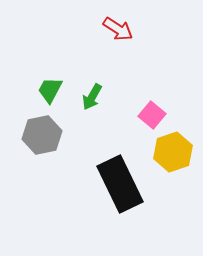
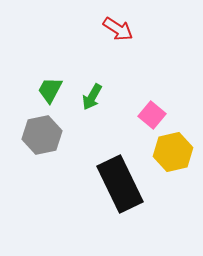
yellow hexagon: rotated 6 degrees clockwise
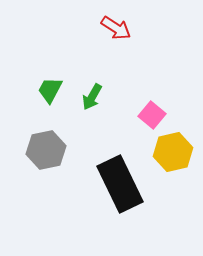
red arrow: moved 2 px left, 1 px up
gray hexagon: moved 4 px right, 15 px down
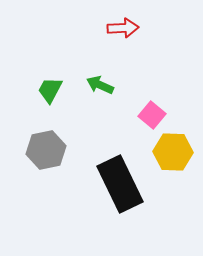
red arrow: moved 7 px right; rotated 36 degrees counterclockwise
green arrow: moved 8 px right, 12 px up; rotated 84 degrees clockwise
yellow hexagon: rotated 15 degrees clockwise
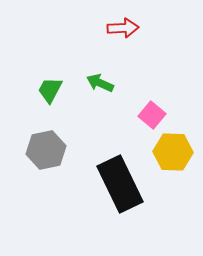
green arrow: moved 2 px up
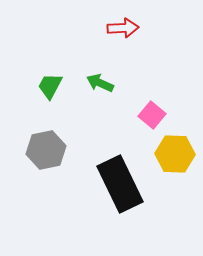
green trapezoid: moved 4 px up
yellow hexagon: moved 2 px right, 2 px down
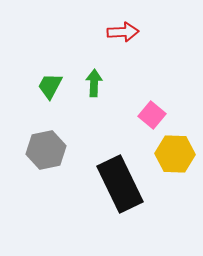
red arrow: moved 4 px down
green arrow: moved 6 px left; rotated 68 degrees clockwise
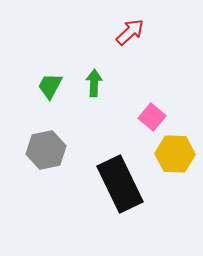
red arrow: moved 7 px right; rotated 40 degrees counterclockwise
pink square: moved 2 px down
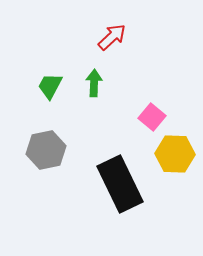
red arrow: moved 18 px left, 5 px down
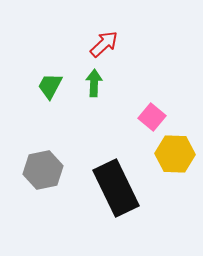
red arrow: moved 8 px left, 7 px down
gray hexagon: moved 3 px left, 20 px down
black rectangle: moved 4 px left, 4 px down
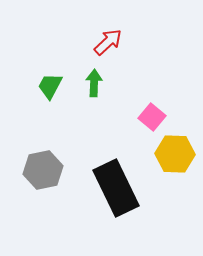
red arrow: moved 4 px right, 2 px up
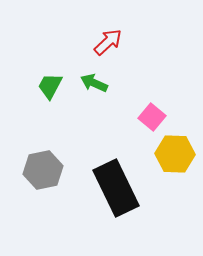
green arrow: rotated 68 degrees counterclockwise
